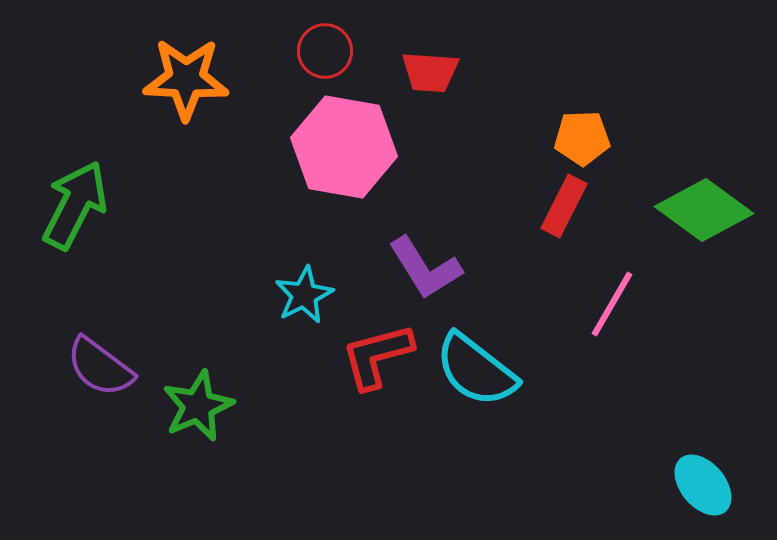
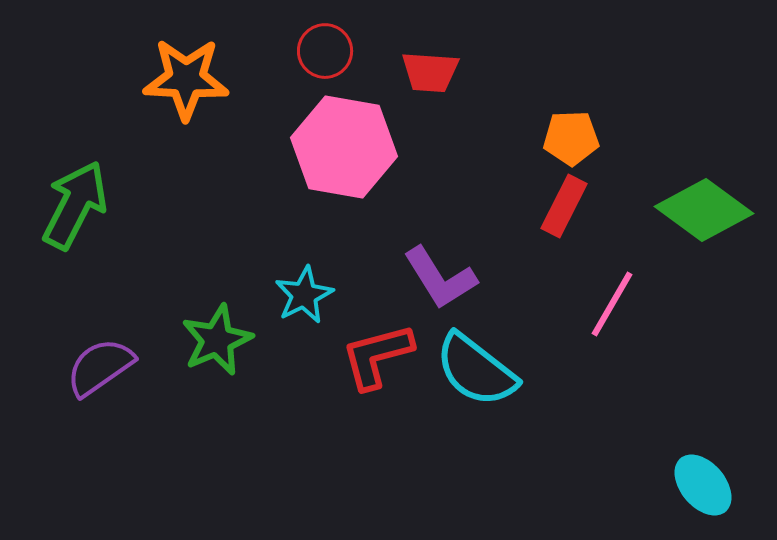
orange pentagon: moved 11 px left
purple L-shape: moved 15 px right, 10 px down
purple semicircle: rotated 108 degrees clockwise
green star: moved 19 px right, 66 px up
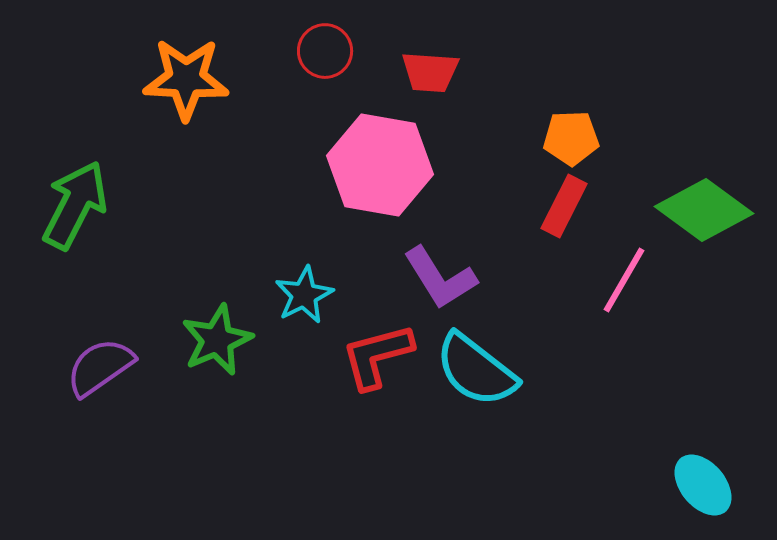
pink hexagon: moved 36 px right, 18 px down
pink line: moved 12 px right, 24 px up
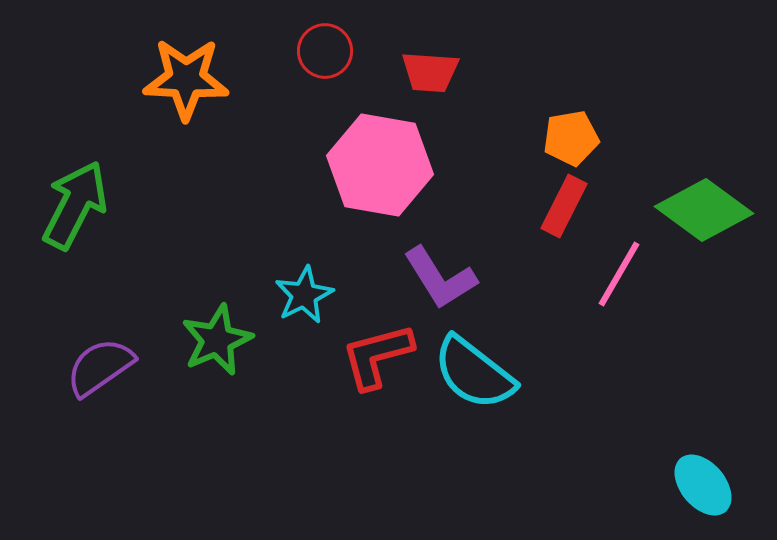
orange pentagon: rotated 8 degrees counterclockwise
pink line: moved 5 px left, 6 px up
cyan semicircle: moved 2 px left, 3 px down
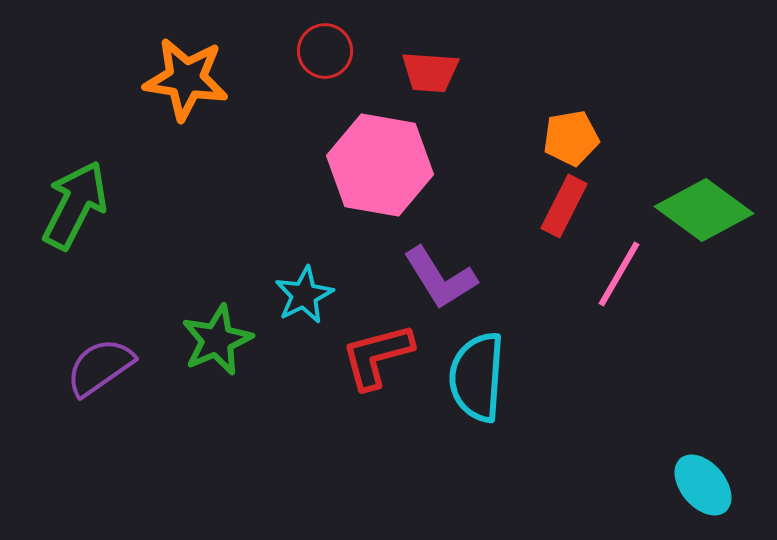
orange star: rotated 6 degrees clockwise
cyan semicircle: moved 3 px right, 4 px down; rotated 56 degrees clockwise
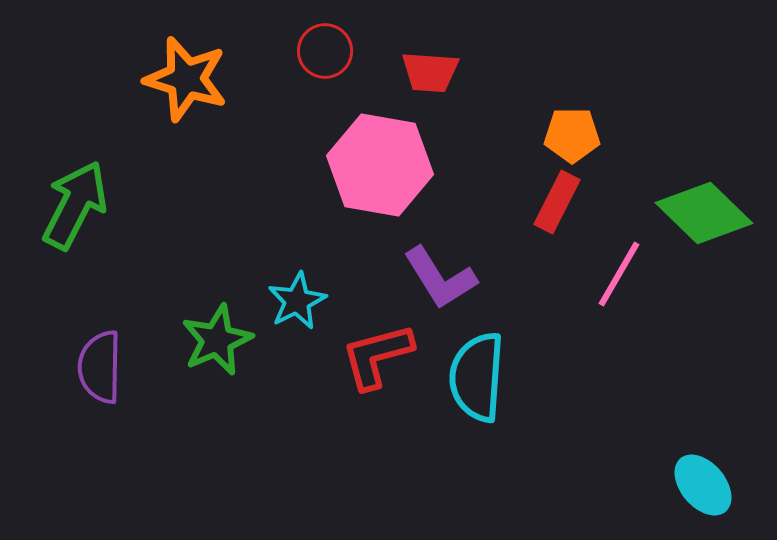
orange star: rotated 8 degrees clockwise
orange pentagon: moved 1 px right, 3 px up; rotated 10 degrees clockwise
red rectangle: moved 7 px left, 4 px up
green diamond: moved 3 px down; rotated 8 degrees clockwise
cyan star: moved 7 px left, 6 px down
purple semicircle: rotated 54 degrees counterclockwise
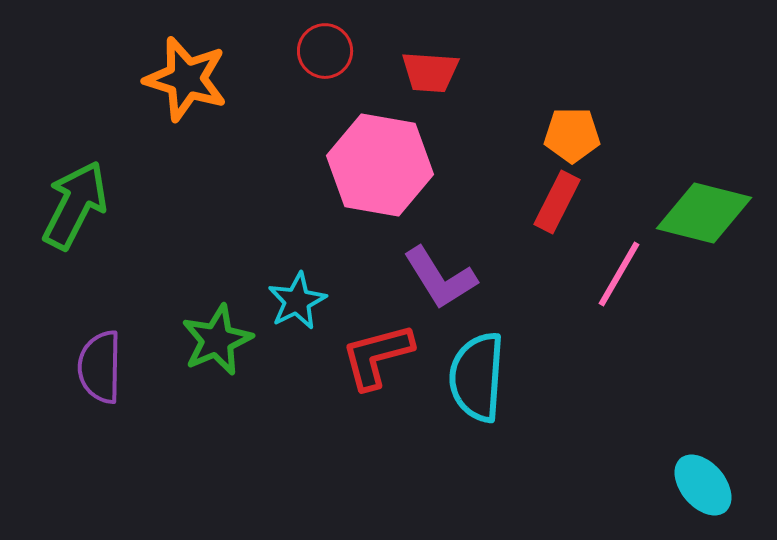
green diamond: rotated 30 degrees counterclockwise
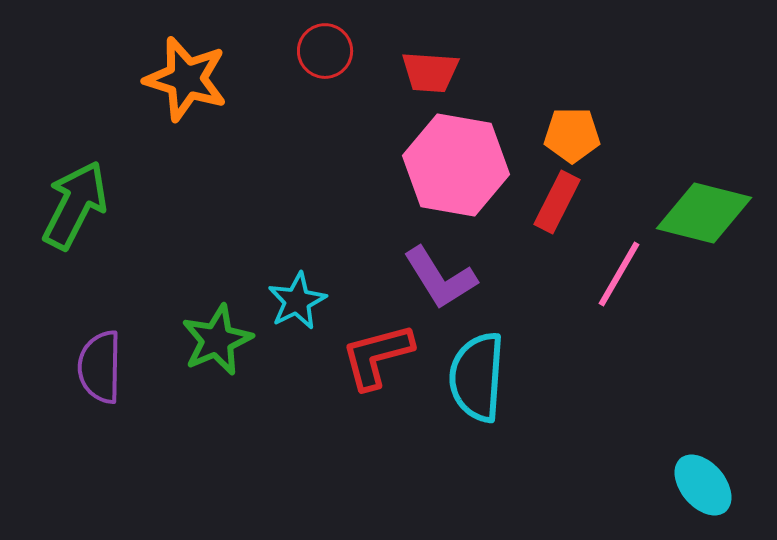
pink hexagon: moved 76 px right
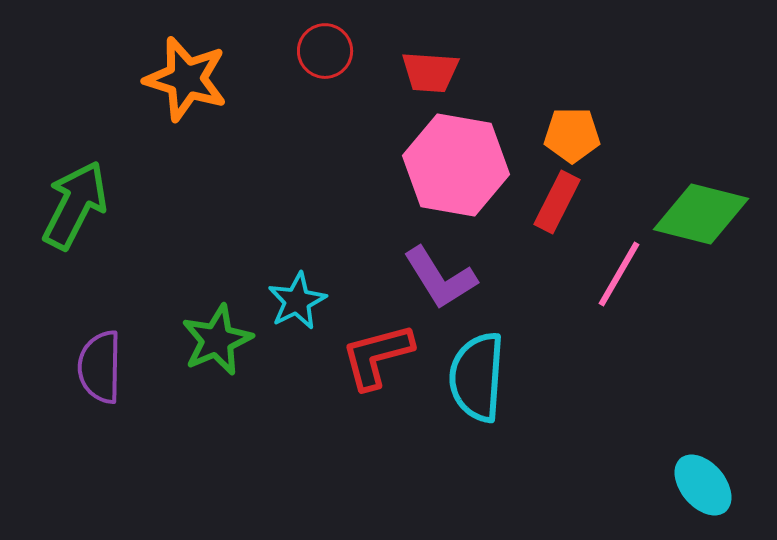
green diamond: moved 3 px left, 1 px down
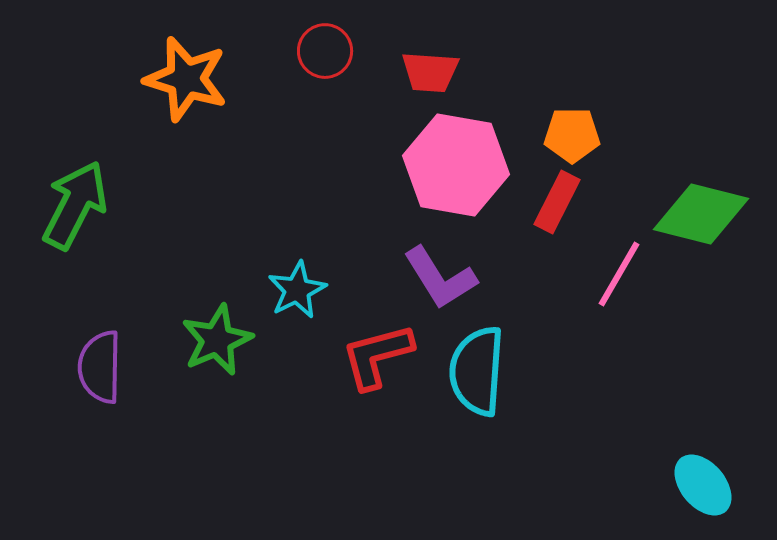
cyan star: moved 11 px up
cyan semicircle: moved 6 px up
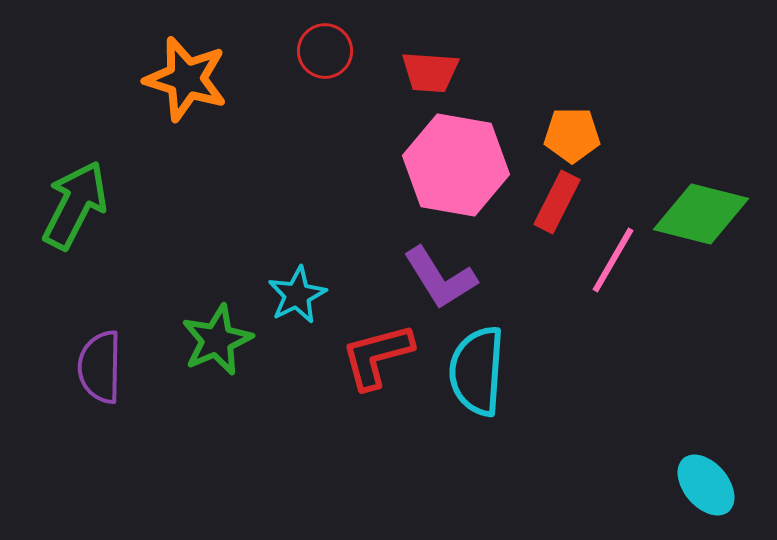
pink line: moved 6 px left, 14 px up
cyan star: moved 5 px down
cyan ellipse: moved 3 px right
